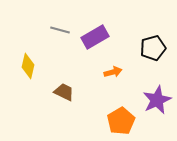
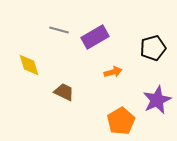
gray line: moved 1 px left
yellow diamond: moved 1 px right, 1 px up; rotated 30 degrees counterclockwise
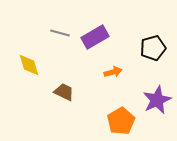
gray line: moved 1 px right, 3 px down
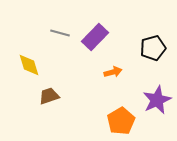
purple rectangle: rotated 16 degrees counterclockwise
brown trapezoid: moved 15 px left, 4 px down; rotated 45 degrees counterclockwise
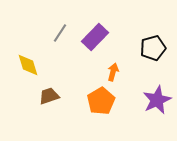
gray line: rotated 72 degrees counterclockwise
yellow diamond: moved 1 px left
orange arrow: rotated 60 degrees counterclockwise
orange pentagon: moved 20 px left, 20 px up
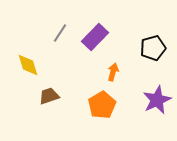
orange pentagon: moved 1 px right, 4 px down
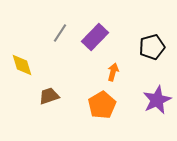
black pentagon: moved 1 px left, 1 px up
yellow diamond: moved 6 px left
